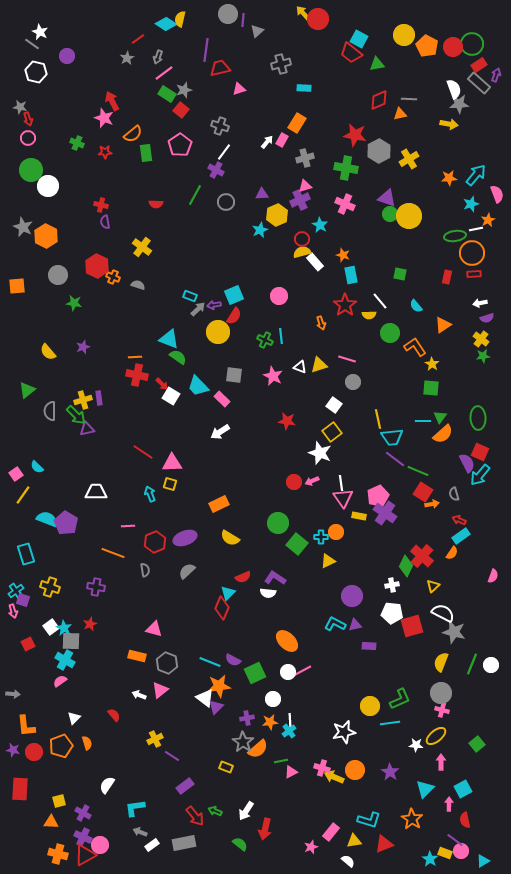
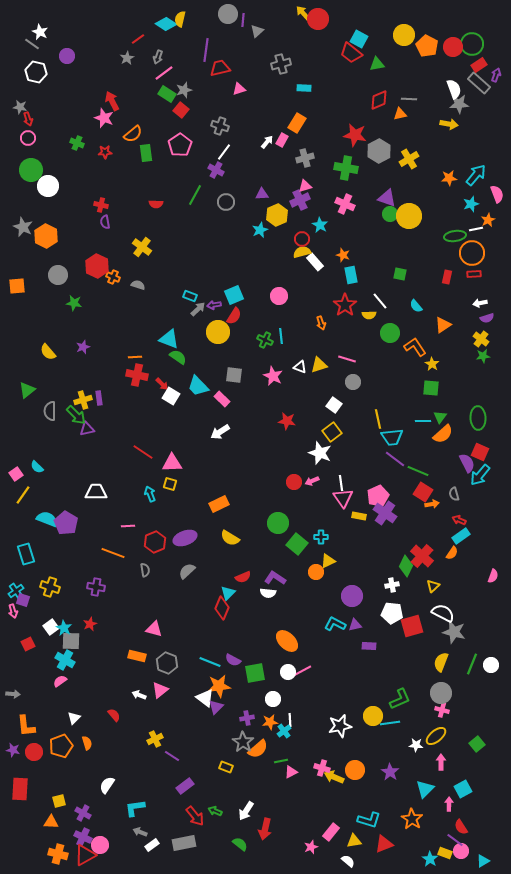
orange circle at (336, 532): moved 20 px left, 40 px down
green square at (255, 673): rotated 15 degrees clockwise
yellow circle at (370, 706): moved 3 px right, 10 px down
cyan cross at (289, 731): moved 5 px left
white star at (344, 732): moved 4 px left, 6 px up
red semicircle at (465, 820): moved 4 px left, 7 px down; rotated 21 degrees counterclockwise
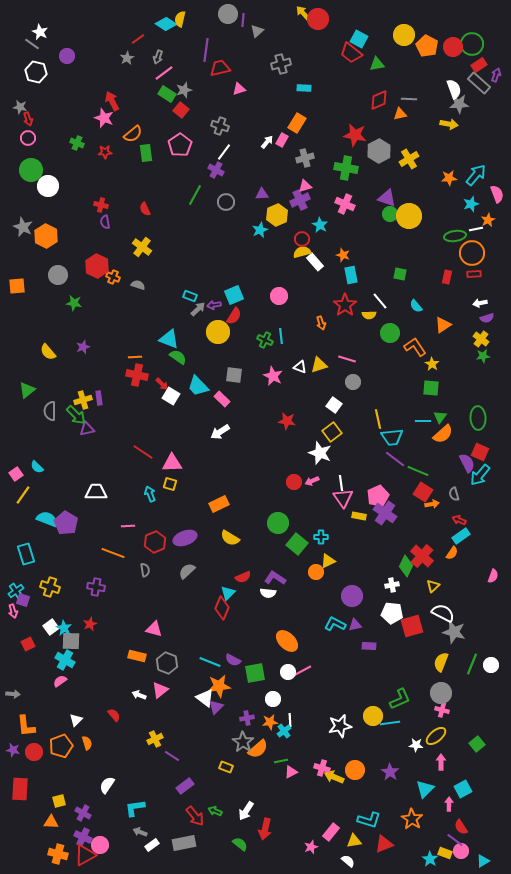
red semicircle at (156, 204): moved 11 px left, 5 px down; rotated 64 degrees clockwise
white triangle at (74, 718): moved 2 px right, 2 px down
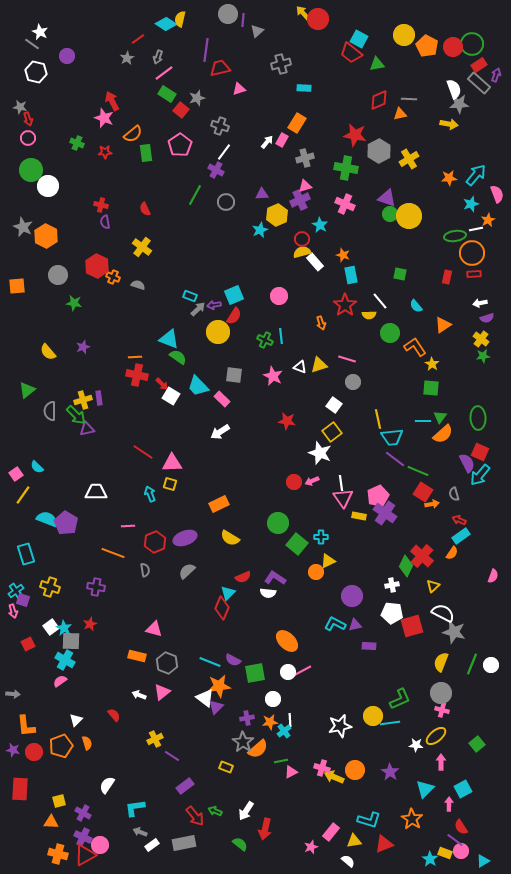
gray star at (184, 90): moved 13 px right, 8 px down
pink triangle at (160, 690): moved 2 px right, 2 px down
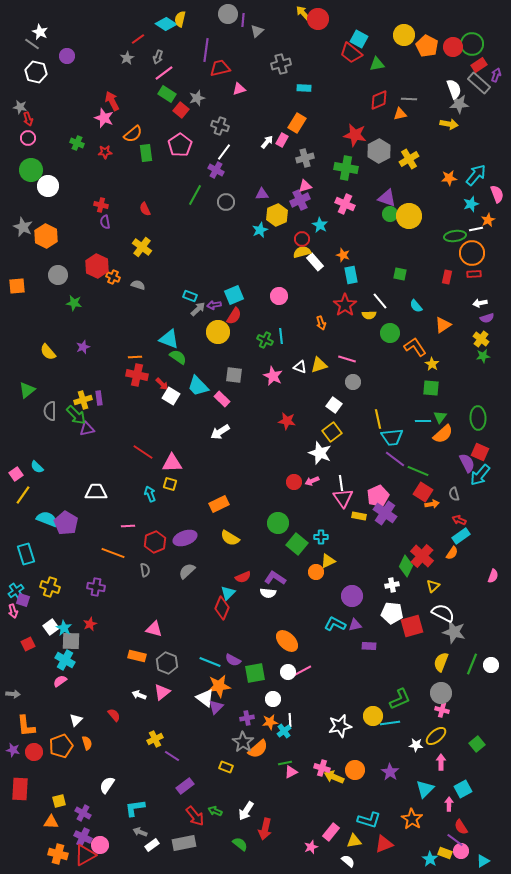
green line at (281, 761): moved 4 px right, 2 px down
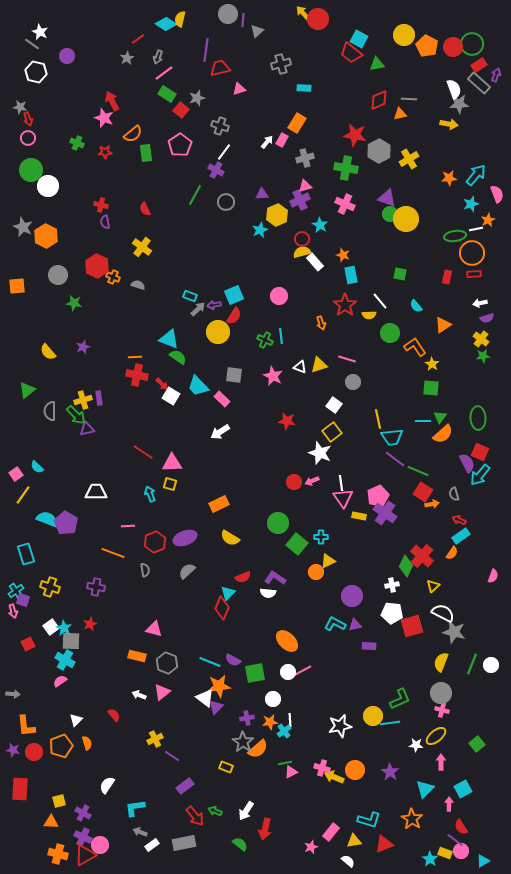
yellow circle at (409, 216): moved 3 px left, 3 px down
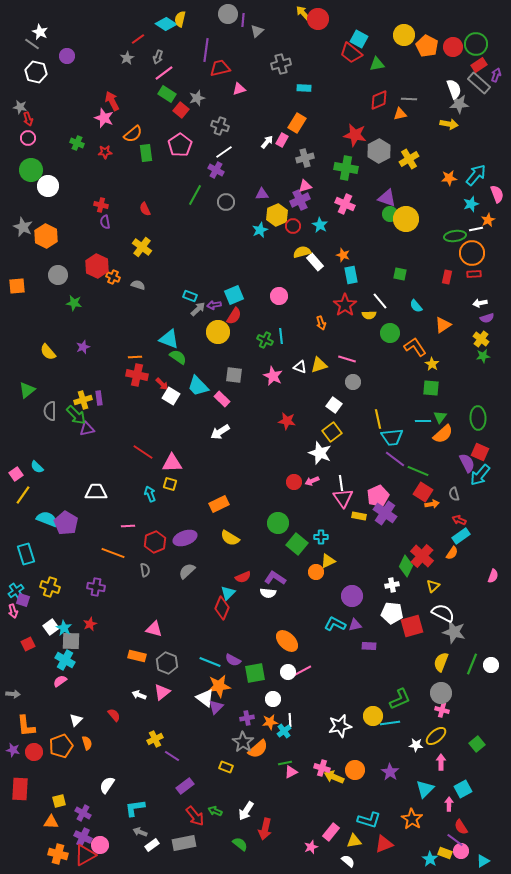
green circle at (472, 44): moved 4 px right
white line at (224, 152): rotated 18 degrees clockwise
red circle at (302, 239): moved 9 px left, 13 px up
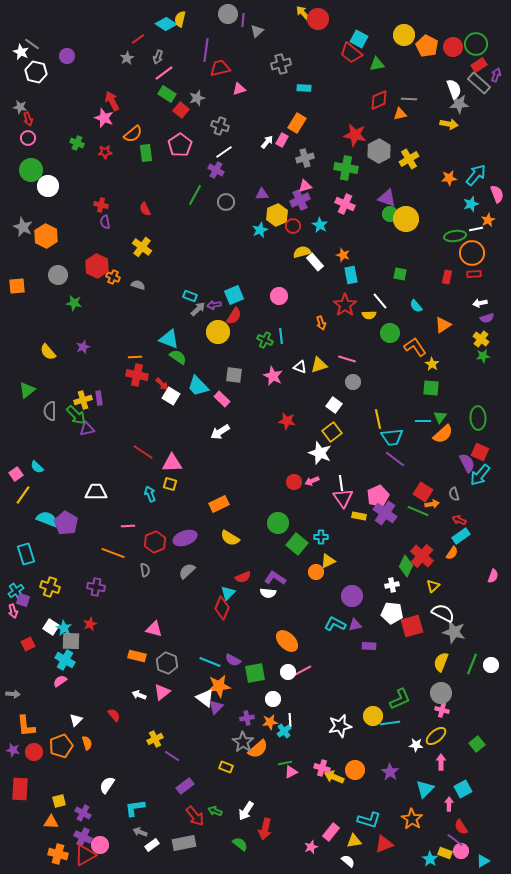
white star at (40, 32): moved 19 px left, 20 px down
green line at (418, 471): moved 40 px down
white square at (51, 627): rotated 21 degrees counterclockwise
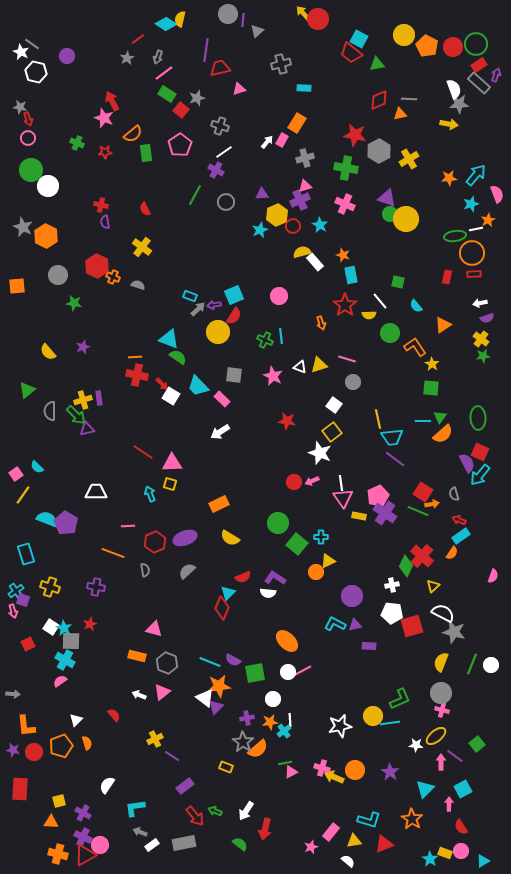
green square at (400, 274): moved 2 px left, 8 px down
purple line at (455, 840): moved 84 px up
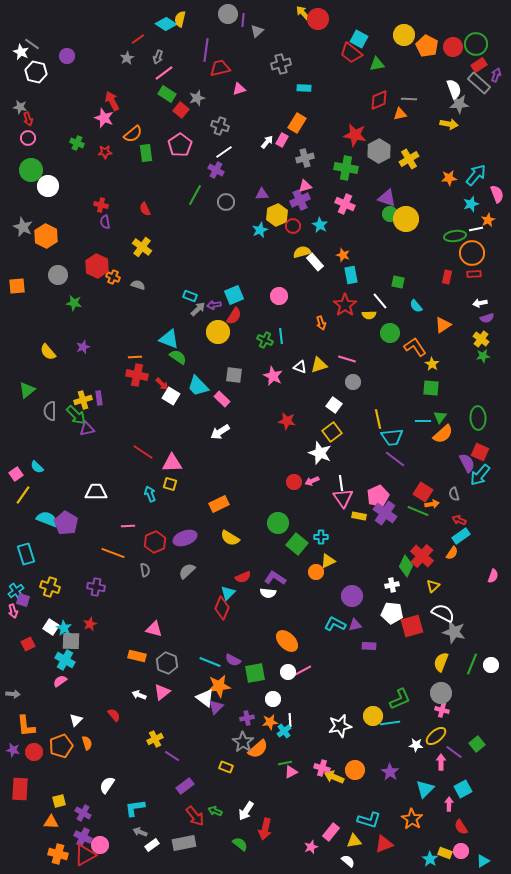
purple line at (455, 756): moved 1 px left, 4 px up
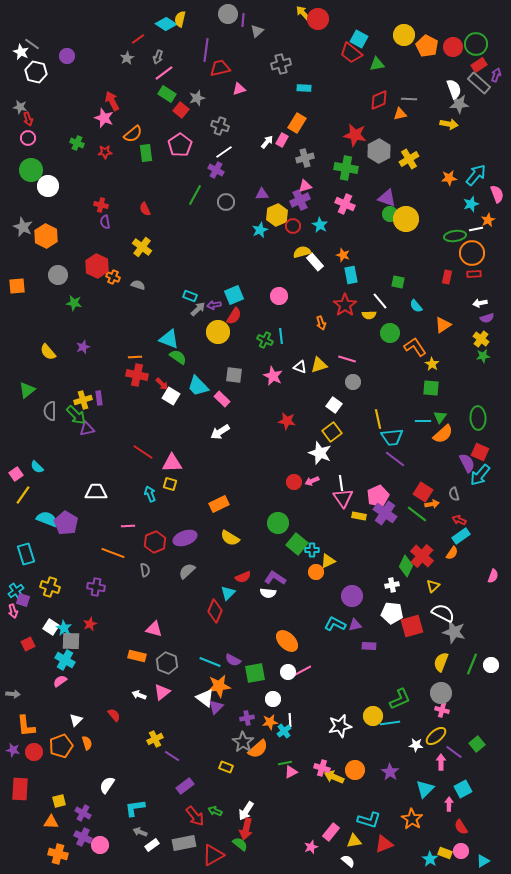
green line at (418, 511): moved 1 px left, 3 px down; rotated 15 degrees clockwise
cyan cross at (321, 537): moved 9 px left, 13 px down
red diamond at (222, 608): moved 7 px left, 3 px down
red arrow at (265, 829): moved 19 px left
red triangle at (85, 855): moved 128 px right
